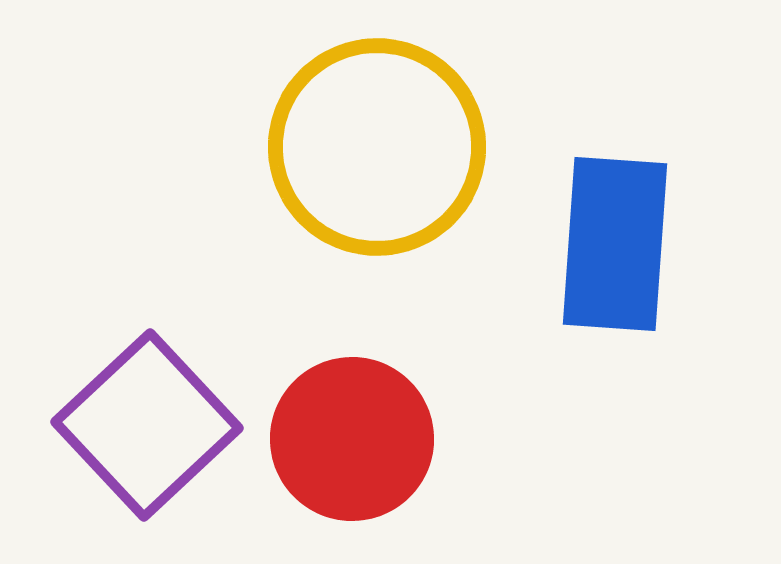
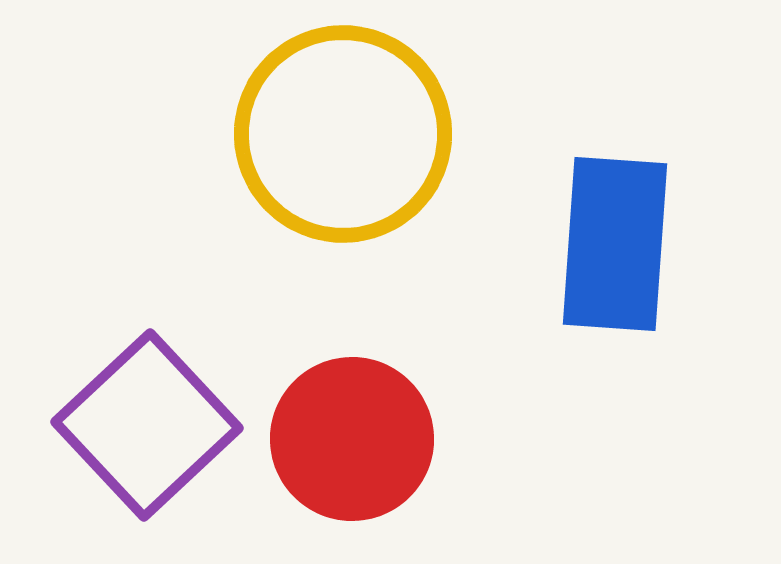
yellow circle: moved 34 px left, 13 px up
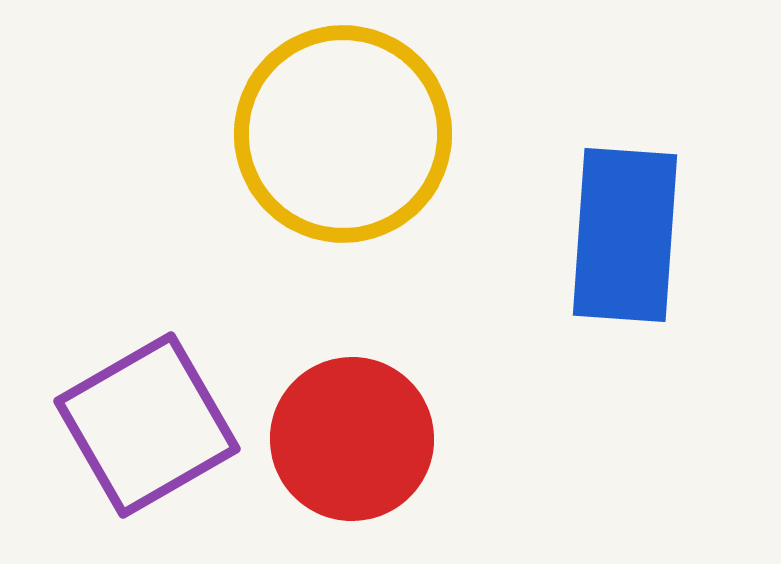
blue rectangle: moved 10 px right, 9 px up
purple square: rotated 13 degrees clockwise
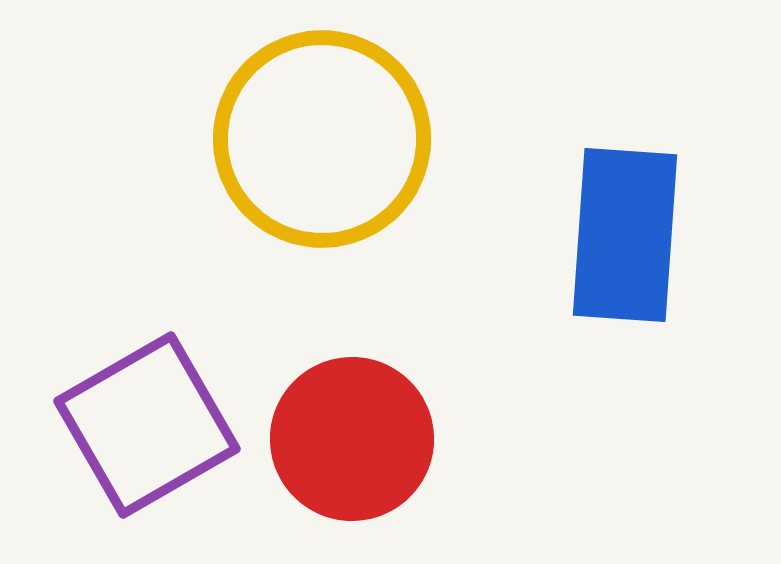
yellow circle: moved 21 px left, 5 px down
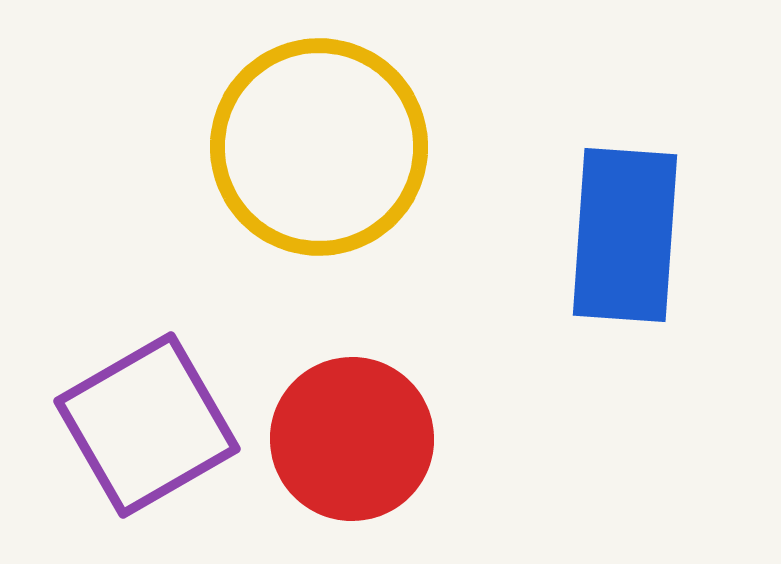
yellow circle: moved 3 px left, 8 px down
